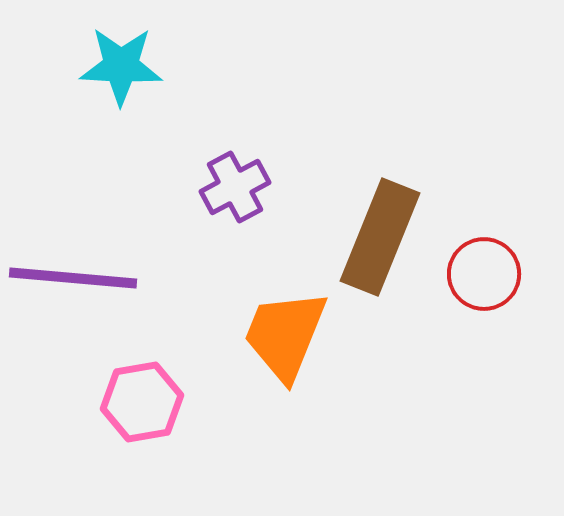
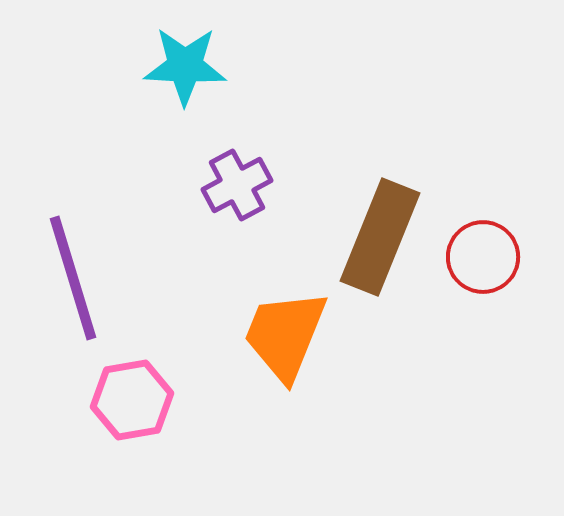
cyan star: moved 64 px right
purple cross: moved 2 px right, 2 px up
red circle: moved 1 px left, 17 px up
purple line: rotated 68 degrees clockwise
pink hexagon: moved 10 px left, 2 px up
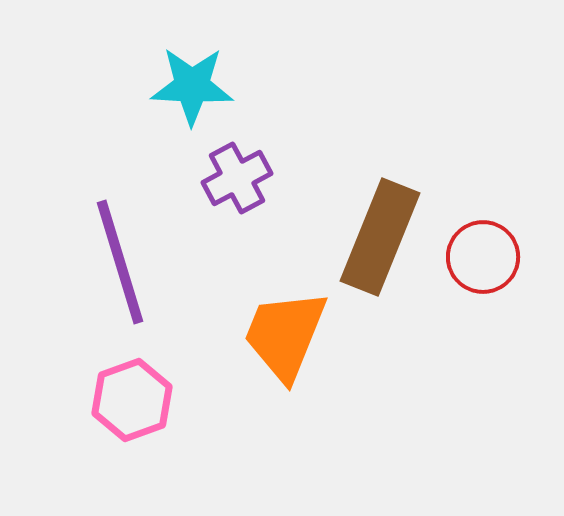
cyan star: moved 7 px right, 20 px down
purple cross: moved 7 px up
purple line: moved 47 px right, 16 px up
pink hexagon: rotated 10 degrees counterclockwise
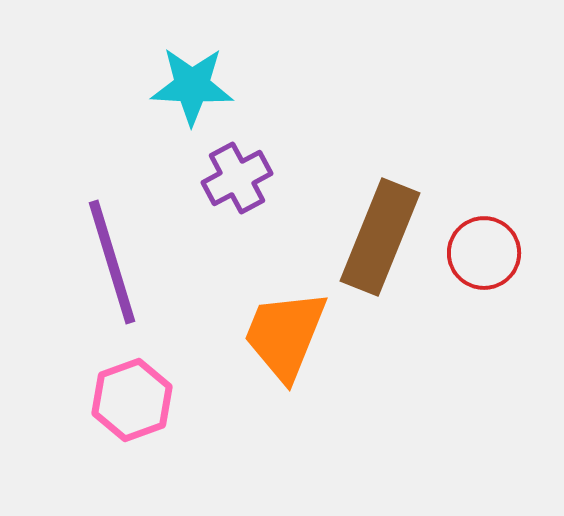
red circle: moved 1 px right, 4 px up
purple line: moved 8 px left
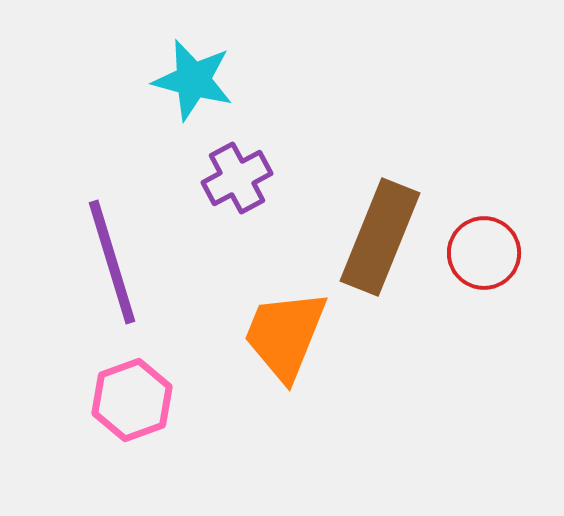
cyan star: moved 1 px right, 6 px up; rotated 12 degrees clockwise
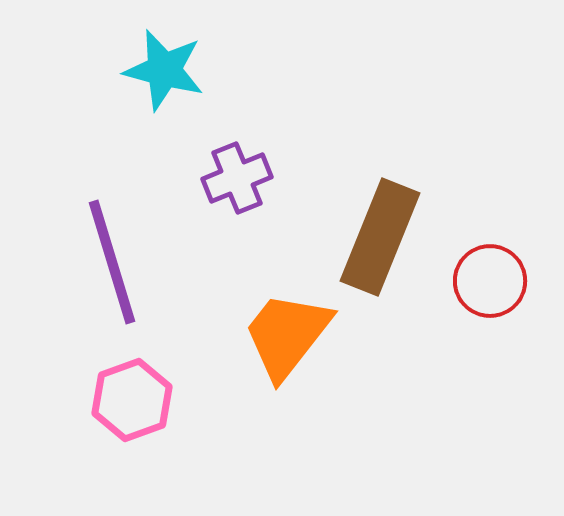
cyan star: moved 29 px left, 10 px up
purple cross: rotated 6 degrees clockwise
red circle: moved 6 px right, 28 px down
orange trapezoid: moved 2 px right; rotated 16 degrees clockwise
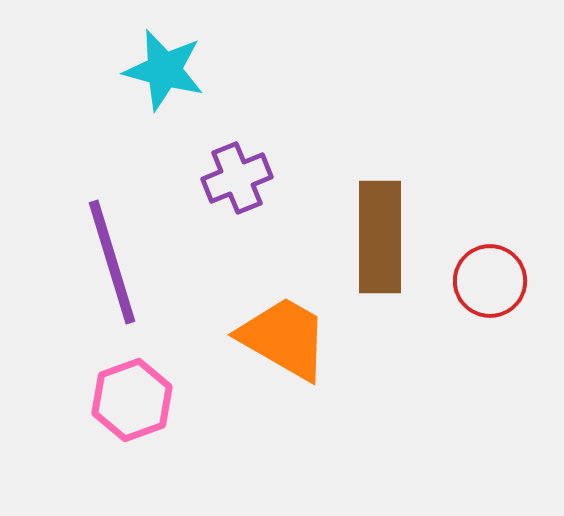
brown rectangle: rotated 22 degrees counterclockwise
orange trapezoid: moved 3 px left, 3 px down; rotated 82 degrees clockwise
